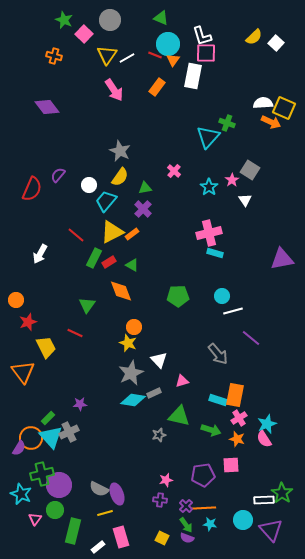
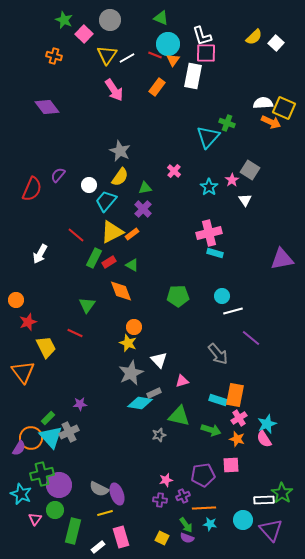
cyan diamond at (133, 400): moved 7 px right, 3 px down
purple cross at (186, 506): moved 3 px left, 10 px up; rotated 24 degrees clockwise
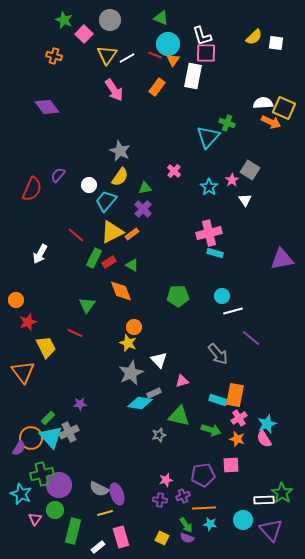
white square at (276, 43): rotated 35 degrees counterclockwise
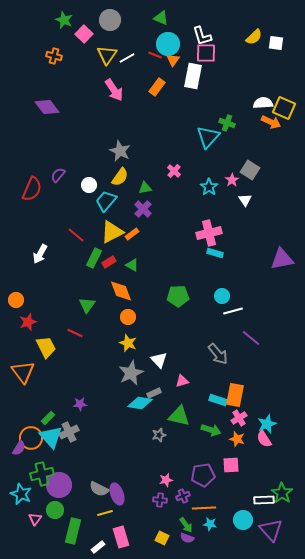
orange circle at (134, 327): moved 6 px left, 10 px up
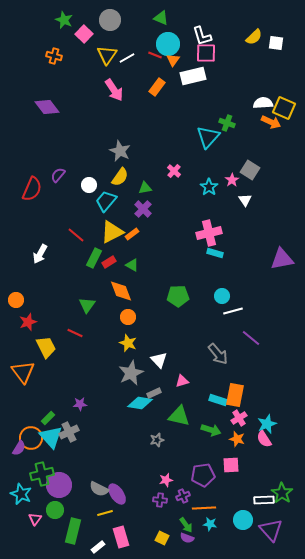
white rectangle at (193, 76): rotated 65 degrees clockwise
gray star at (159, 435): moved 2 px left, 5 px down
purple ellipse at (117, 494): rotated 15 degrees counterclockwise
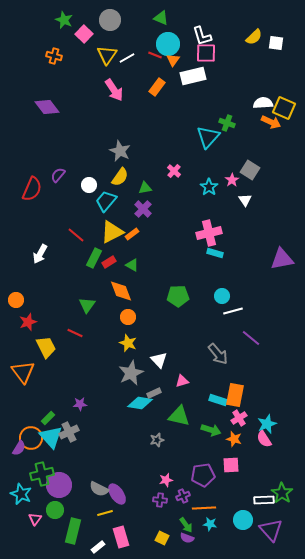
orange star at (237, 439): moved 3 px left
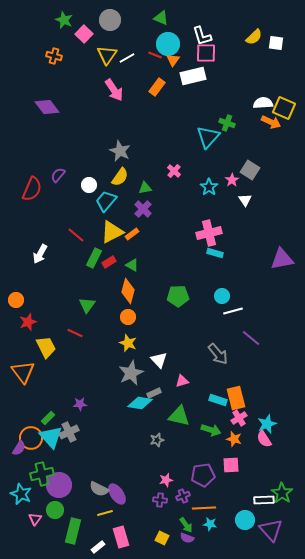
orange diamond at (121, 291): moved 7 px right; rotated 35 degrees clockwise
orange rectangle at (235, 395): moved 1 px right, 3 px down; rotated 25 degrees counterclockwise
cyan circle at (243, 520): moved 2 px right
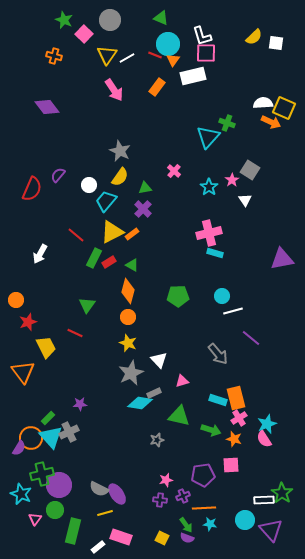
pink rectangle at (121, 537): rotated 55 degrees counterclockwise
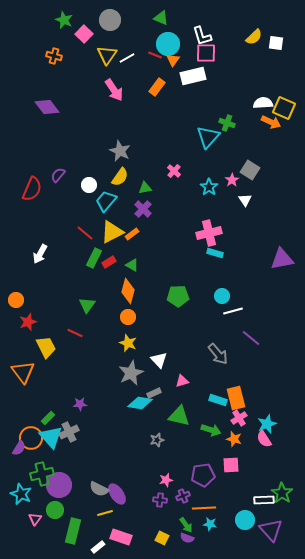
red line at (76, 235): moved 9 px right, 2 px up
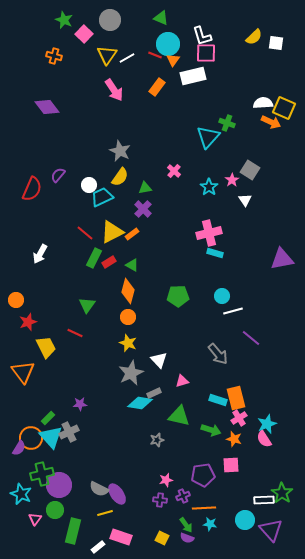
cyan trapezoid at (106, 201): moved 4 px left, 4 px up; rotated 25 degrees clockwise
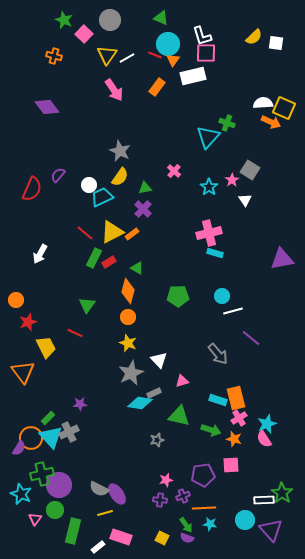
green triangle at (132, 265): moved 5 px right, 3 px down
